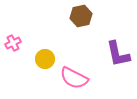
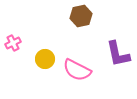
pink semicircle: moved 3 px right, 8 px up
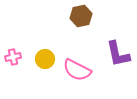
pink cross: moved 14 px down; rotated 14 degrees clockwise
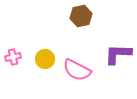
purple L-shape: rotated 104 degrees clockwise
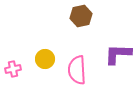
pink cross: moved 12 px down
pink semicircle: rotated 60 degrees clockwise
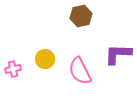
pink semicircle: moved 3 px right, 1 px down; rotated 24 degrees counterclockwise
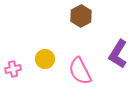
brown hexagon: rotated 15 degrees counterclockwise
purple L-shape: rotated 60 degrees counterclockwise
